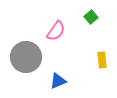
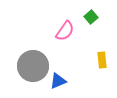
pink semicircle: moved 9 px right
gray circle: moved 7 px right, 9 px down
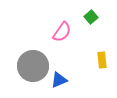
pink semicircle: moved 3 px left, 1 px down
blue triangle: moved 1 px right, 1 px up
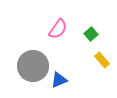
green square: moved 17 px down
pink semicircle: moved 4 px left, 3 px up
yellow rectangle: rotated 35 degrees counterclockwise
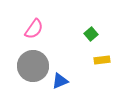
pink semicircle: moved 24 px left
yellow rectangle: rotated 56 degrees counterclockwise
blue triangle: moved 1 px right, 1 px down
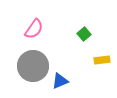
green square: moved 7 px left
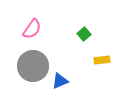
pink semicircle: moved 2 px left
